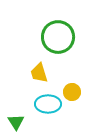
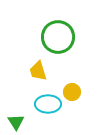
yellow trapezoid: moved 1 px left, 2 px up
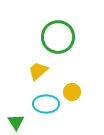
yellow trapezoid: rotated 65 degrees clockwise
cyan ellipse: moved 2 px left
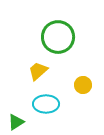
yellow circle: moved 11 px right, 7 px up
green triangle: rotated 30 degrees clockwise
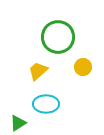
yellow circle: moved 18 px up
green triangle: moved 2 px right, 1 px down
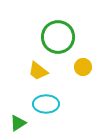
yellow trapezoid: rotated 100 degrees counterclockwise
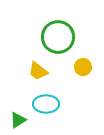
green triangle: moved 3 px up
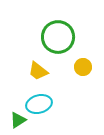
cyan ellipse: moved 7 px left; rotated 15 degrees counterclockwise
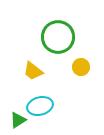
yellow circle: moved 2 px left
yellow trapezoid: moved 5 px left
cyan ellipse: moved 1 px right, 2 px down
